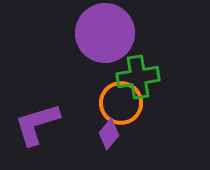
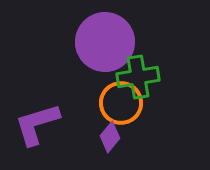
purple circle: moved 9 px down
purple diamond: moved 1 px right, 3 px down
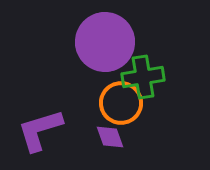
green cross: moved 5 px right
purple L-shape: moved 3 px right, 6 px down
purple diamond: rotated 60 degrees counterclockwise
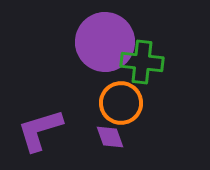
green cross: moved 1 px left, 15 px up; rotated 15 degrees clockwise
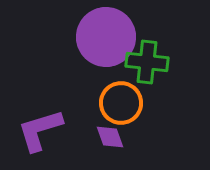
purple circle: moved 1 px right, 5 px up
green cross: moved 5 px right
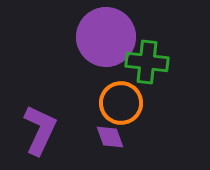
purple L-shape: rotated 132 degrees clockwise
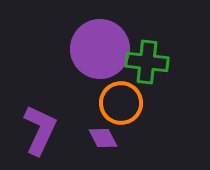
purple circle: moved 6 px left, 12 px down
purple diamond: moved 7 px left, 1 px down; rotated 8 degrees counterclockwise
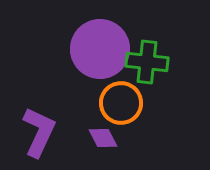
purple L-shape: moved 1 px left, 2 px down
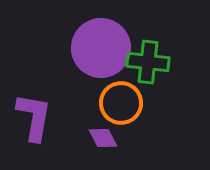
purple circle: moved 1 px right, 1 px up
green cross: moved 1 px right
purple L-shape: moved 5 px left, 15 px up; rotated 15 degrees counterclockwise
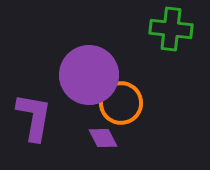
purple circle: moved 12 px left, 27 px down
green cross: moved 23 px right, 33 px up
